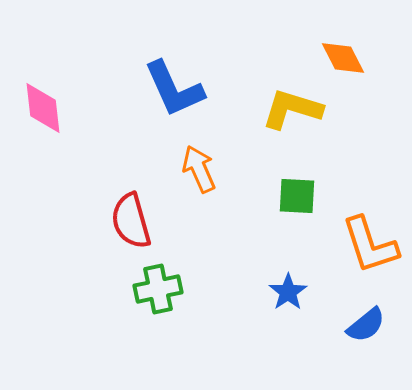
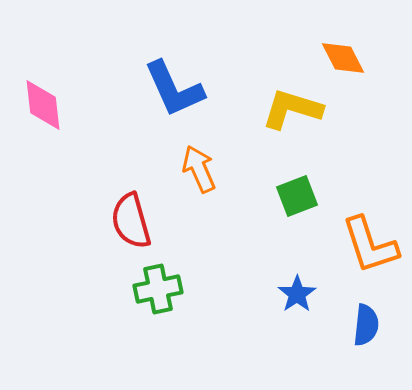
pink diamond: moved 3 px up
green square: rotated 24 degrees counterclockwise
blue star: moved 9 px right, 2 px down
blue semicircle: rotated 45 degrees counterclockwise
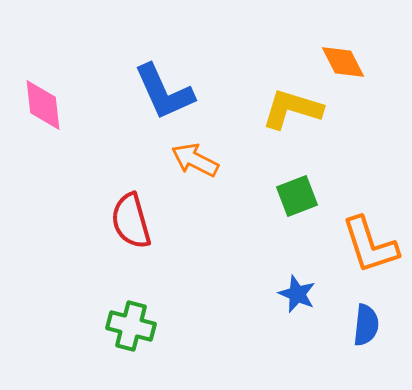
orange diamond: moved 4 px down
blue L-shape: moved 10 px left, 3 px down
orange arrow: moved 4 px left, 9 px up; rotated 39 degrees counterclockwise
green cross: moved 27 px left, 37 px down; rotated 27 degrees clockwise
blue star: rotated 15 degrees counterclockwise
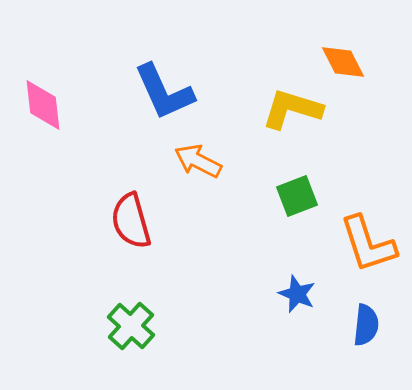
orange arrow: moved 3 px right, 1 px down
orange L-shape: moved 2 px left, 1 px up
green cross: rotated 27 degrees clockwise
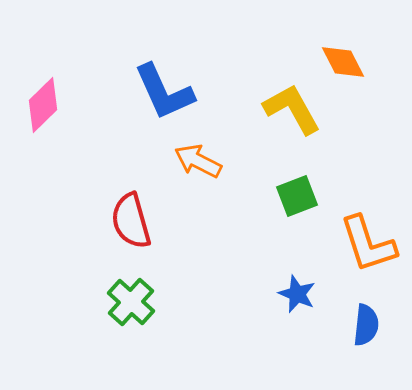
pink diamond: rotated 52 degrees clockwise
yellow L-shape: rotated 44 degrees clockwise
green cross: moved 24 px up
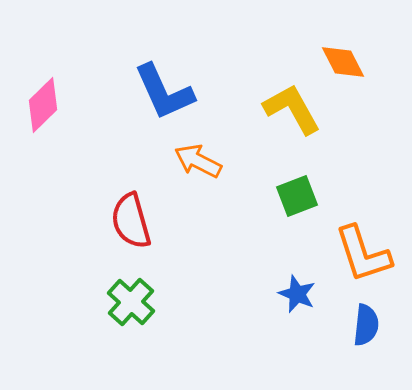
orange L-shape: moved 5 px left, 10 px down
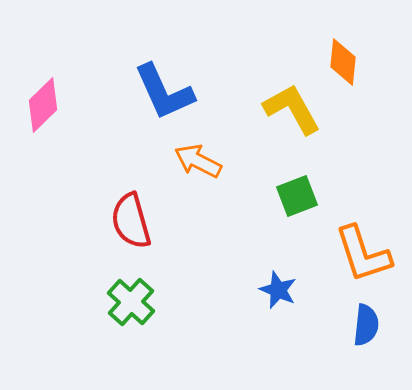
orange diamond: rotated 33 degrees clockwise
blue star: moved 19 px left, 4 px up
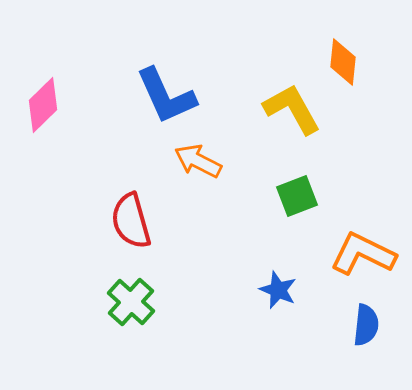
blue L-shape: moved 2 px right, 4 px down
orange L-shape: rotated 134 degrees clockwise
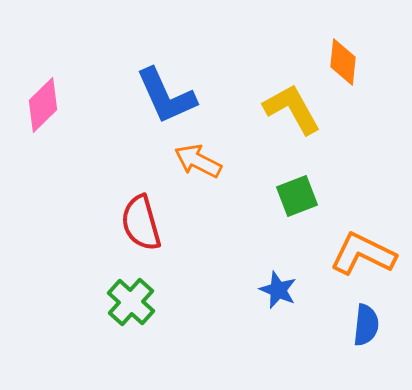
red semicircle: moved 10 px right, 2 px down
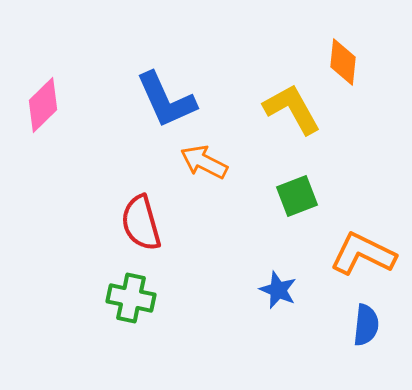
blue L-shape: moved 4 px down
orange arrow: moved 6 px right, 1 px down
green cross: moved 4 px up; rotated 30 degrees counterclockwise
